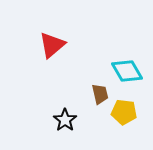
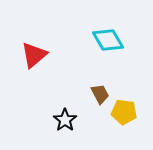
red triangle: moved 18 px left, 10 px down
cyan diamond: moved 19 px left, 31 px up
brown trapezoid: rotated 15 degrees counterclockwise
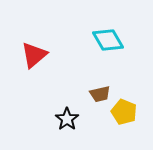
brown trapezoid: rotated 105 degrees clockwise
yellow pentagon: rotated 15 degrees clockwise
black star: moved 2 px right, 1 px up
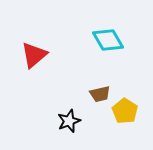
yellow pentagon: moved 1 px right, 1 px up; rotated 10 degrees clockwise
black star: moved 2 px right, 2 px down; rotated 15 degrees clockwise
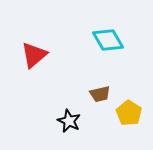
yellow pentagon: moved 4 px right, 2 px down
black star: rotated 25 degrees counterclockwise
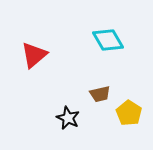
black star: moved 1 px left, 3 px up
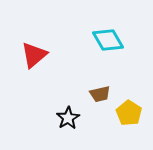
black star: rotated 15 degrees clockwise
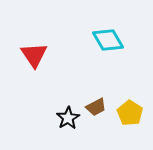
red triangle: rotated 24 degrees counterclockwise
brown trapezoid: moved 4 px left, 13 px down; rotated 15 degrees counterclockwise
yellow pentagon: moved 1 px right
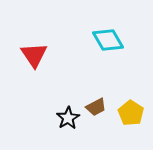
yellow pentagon: moved 1 px right
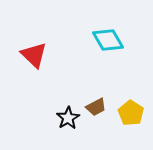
red triangle: rotated 12 degrees counterclockwise
